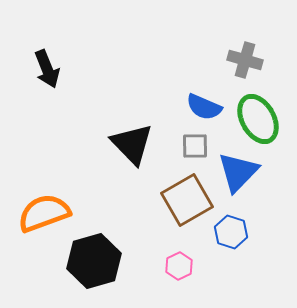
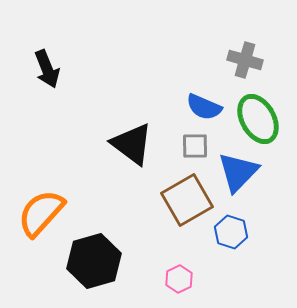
black triangle: rotated 9 degrees counterclockwise
orange semicircle: moved 3 px left; rotated 28 degrees counterclockwise
pink hexagon: moved 13 px down
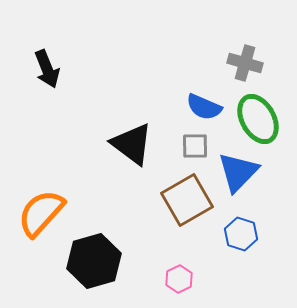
gray cross: moved 3 px down
blue hexagon: moved 10 px right, 2 px down
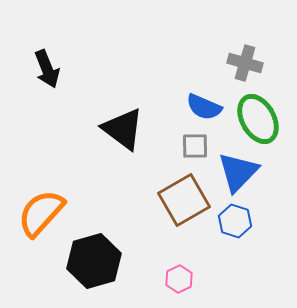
black triangle: moved 9 px left, 15 px up
brown square: moved 3 px left
blue hexagon: moved 6 px left, 13 px up
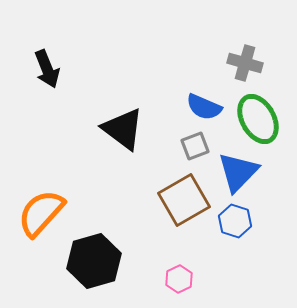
gray square: rotated 20 degrees counterclockwise
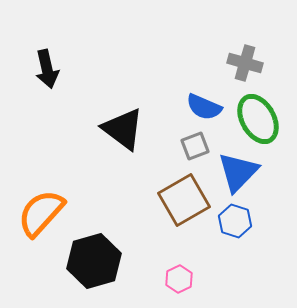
black arrow: rotated 9 degrees clockwise
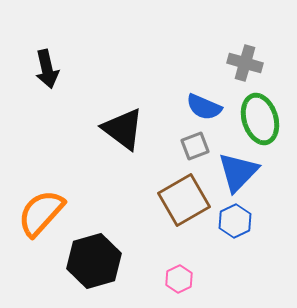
green ellipse: moved 2 px right; rotated 12 degrees clockwise
blue hexagon: rotated 16 degrees clockwise
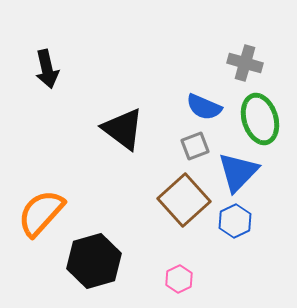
brown square: rotated 12 degrees counterclockwise
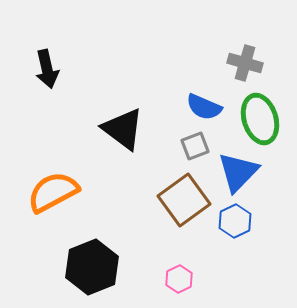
brown square: rotated 6 degrees clockwise
orange semicircle: moved 12 px right, 21 px up; rotated 20 degrees clockwise
black hexagon: moved 2 px left, 6 px down; rotated 6 degrees counterclockwise
